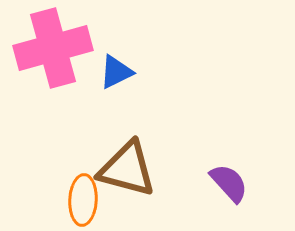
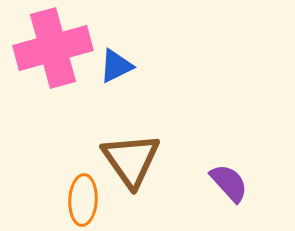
blue triangle: moved 6 px up
brown triangle: moved 4 px right, 9 px up; rotated 40 degrees clockwise
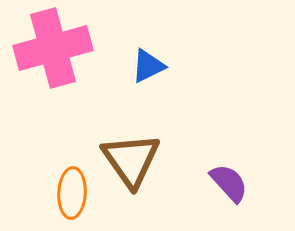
blue triangle: moved 32 px right
orange ellipse: moved 11 px left, 7 px up
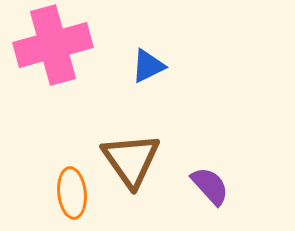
pink cross: moved 3 px up
purple semicircle: moved 19 px left, 3 px down
orange ellipse: rotated 9 degrees counterclockwise
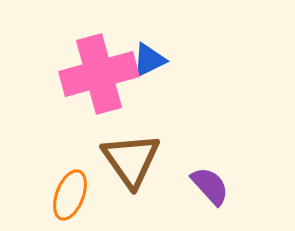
pink cross: moved 46 px right, 29 px down
blue triangle: moved 1 px right, 6 px up
orange ellipse: moved 2 px left, 2 px down; rotated 27 degrees clockwise
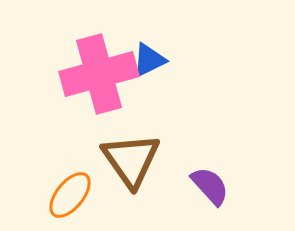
orange ellipse: rotated 18 degrees clockwise
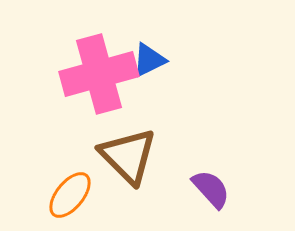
brown triangle: moved 3 px left, 4 px up; rotated 10 degrees counterclockwise
purple semicircle: moved 1 px right, 3 px down
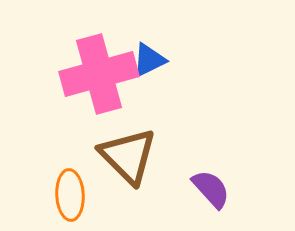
orange ellipse: rotated 42 degrees counterclockwise
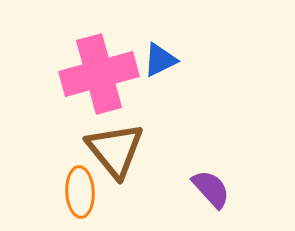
blue triangle: moved 11 px right
brown triangle: moved 13 px left, 6 px up; rotated 6 degrees clockwise
orange ellipse: moved 10 px right, 3 px up
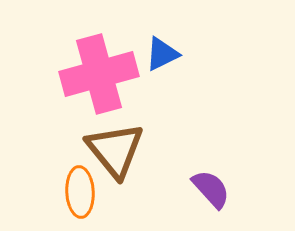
blue triangle: moved 2 px right, 6 px up
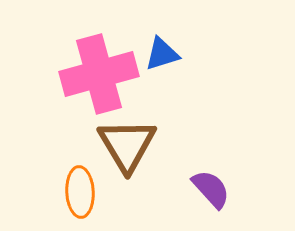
blue triangle: rotated 9 degrees clockwise
brown triangle: moved 12 px right, 5 px up; rotated 8 degrees clockwise
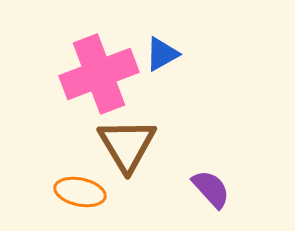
blue triangle: rotated 12 degrees counterclockwise
pink cross: rotated 6 degrees counterclockwise
orange ellipse: rotated 75 degrees counterclockwise
